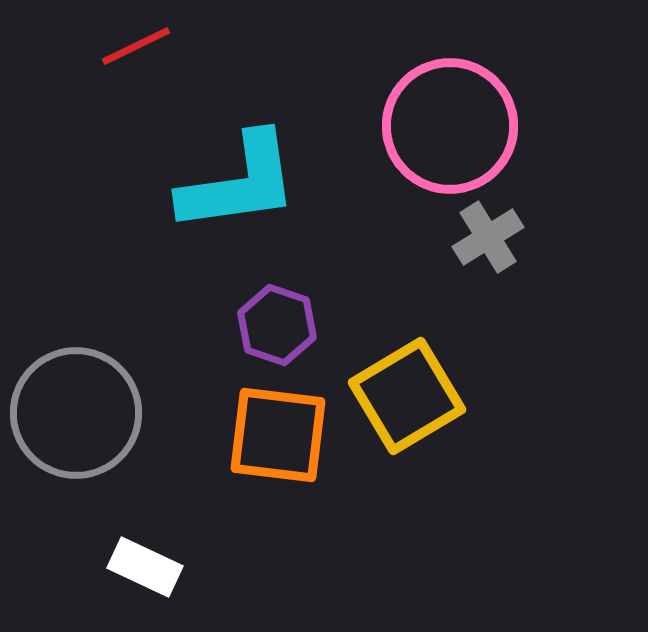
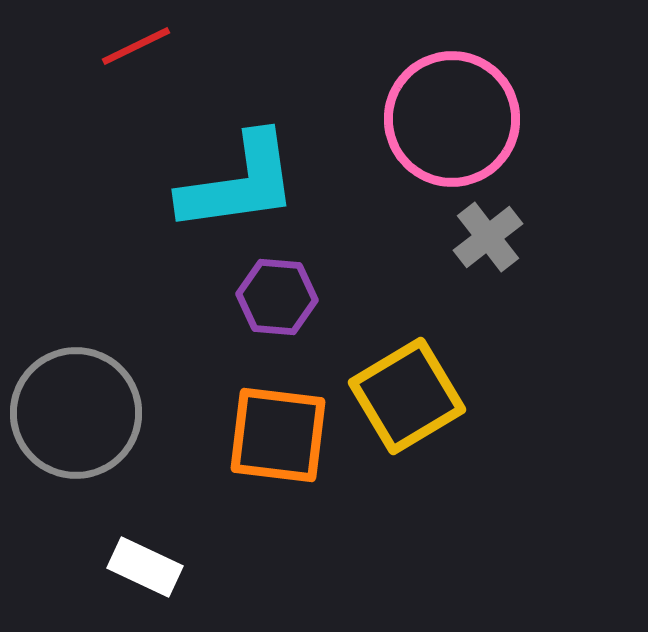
pink circle: moved 2 px right, 7 px up
gray cross: rotated 6 degrees counterclockwise
purple hexagon: moved 28 px up; rotated 14 degrees counterclockwise
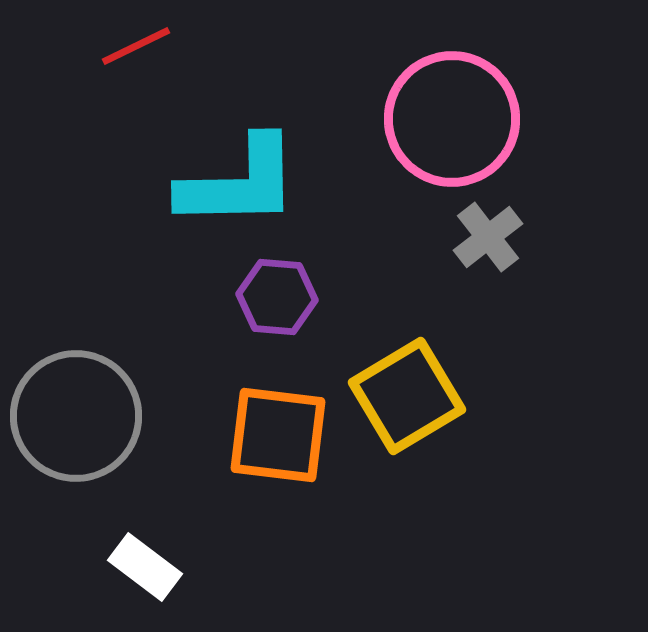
cyan L-shape: rotated 7 degrees clockwise
gray circle: moved 3 px down
white rectangle: rotated 12 degrees clockwise
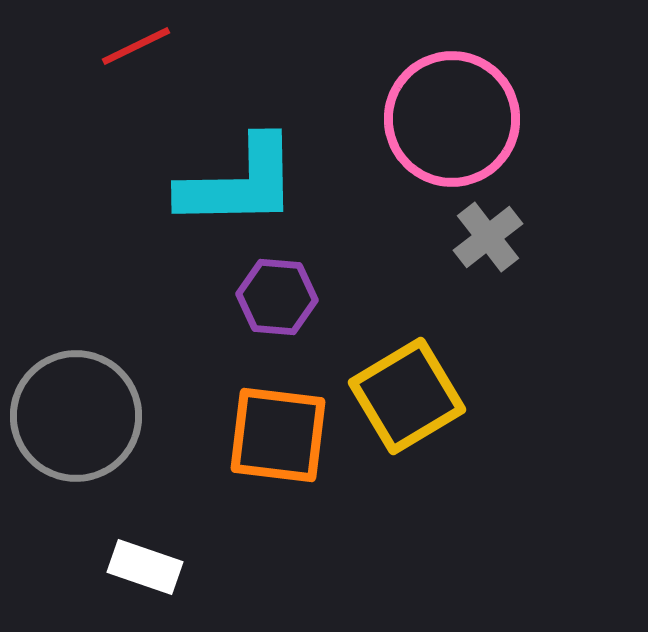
white rectangle: rotated 18 degrees counterclockwise
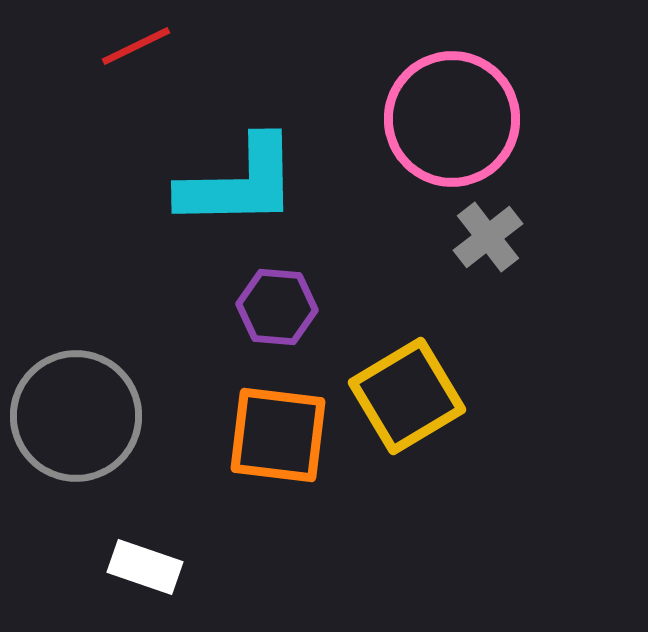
purple hexagon: moved 10 px down
